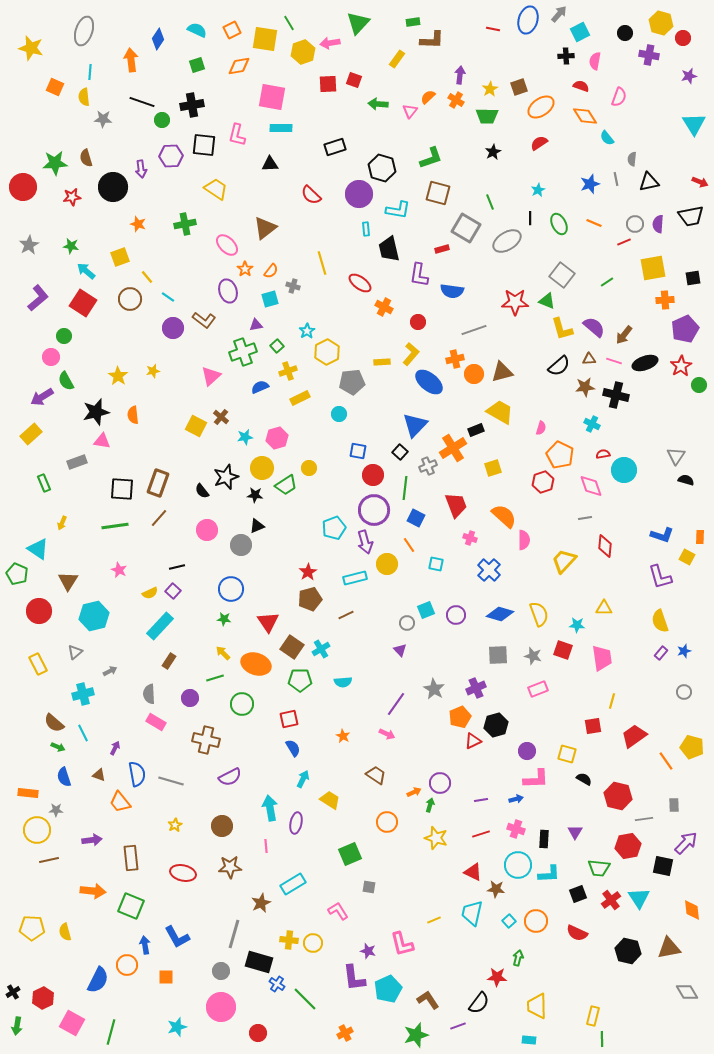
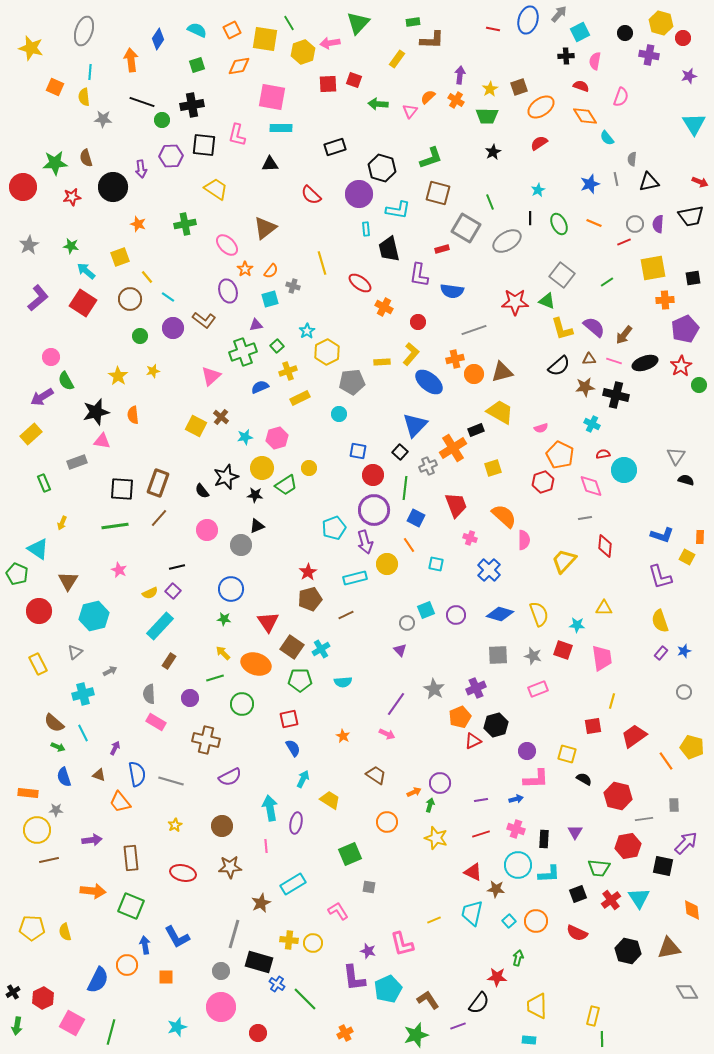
pink semicircle at (619, 97): moved 2 px right
green circle at (64, 336): moved 76 px right
pink semicircle at (541, 428): rotated 56 degrees clockwise
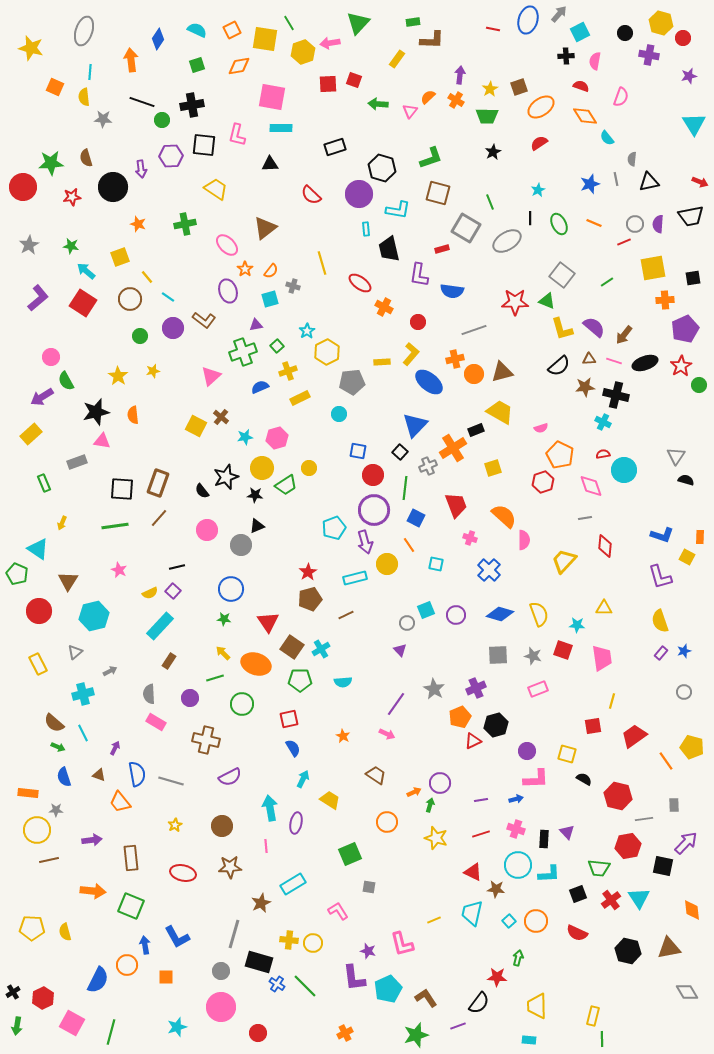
green star at (55, 163): moved 4 px left
cyan cross at (592, 424): moved 11 px right, 2 px up
purple triangle at (575, 832): moved 8 px left; rotated 14 degrees counterclockwise
green line at (305, 999): moved 13 px up
brown L-shape at (428, 1000): moved 2 px left, 2 px up
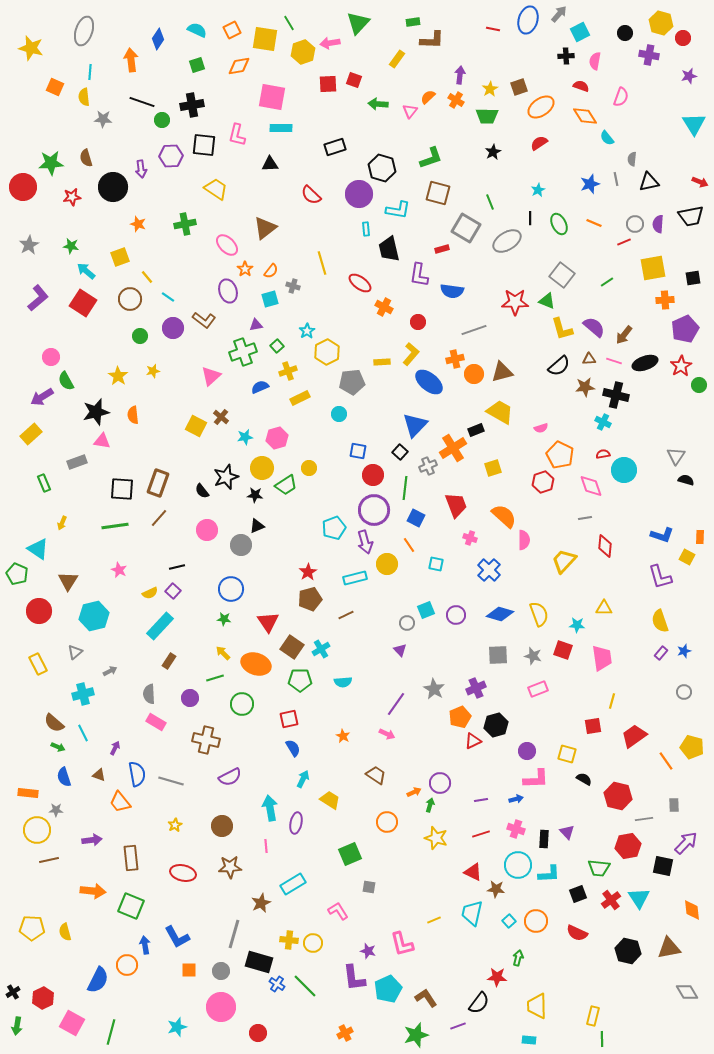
orange square at (166, 977): moved 23 px right, 7 px up
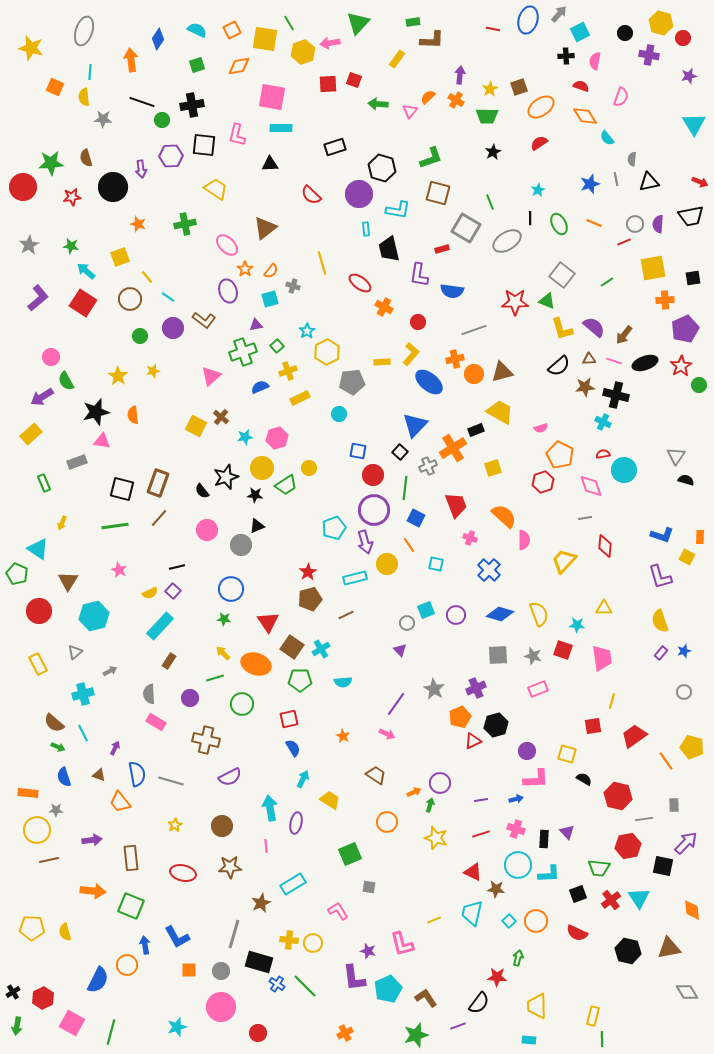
black square at (122, 489): rotated 10 degrees clockwise
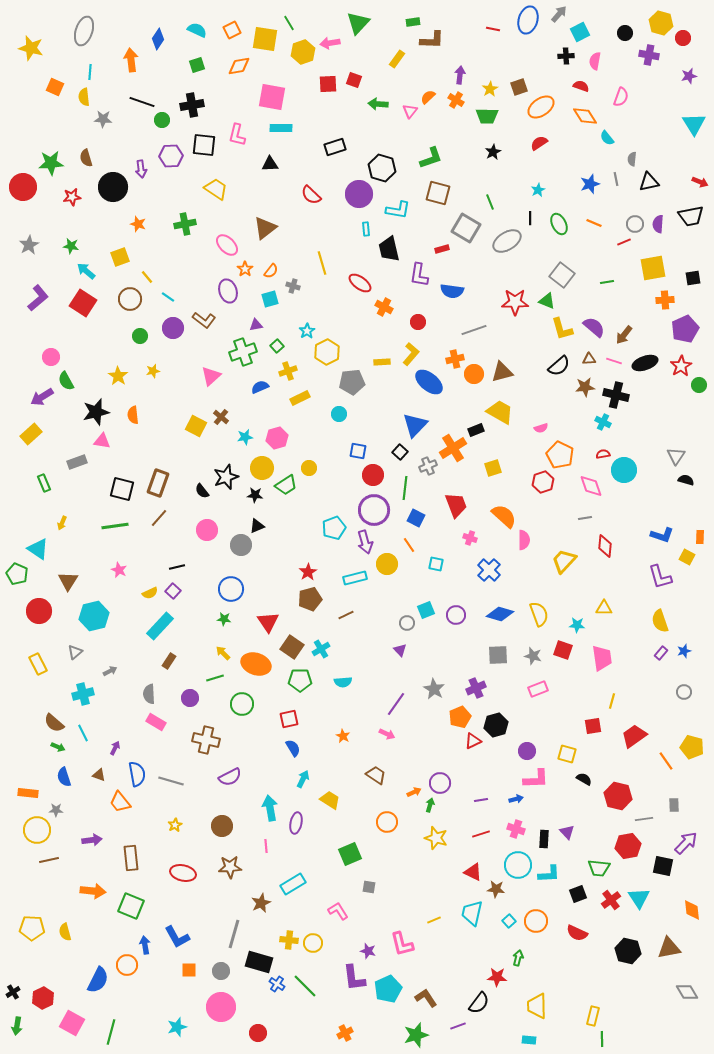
green line at (607, 282): rotated 24 degrees clockwise
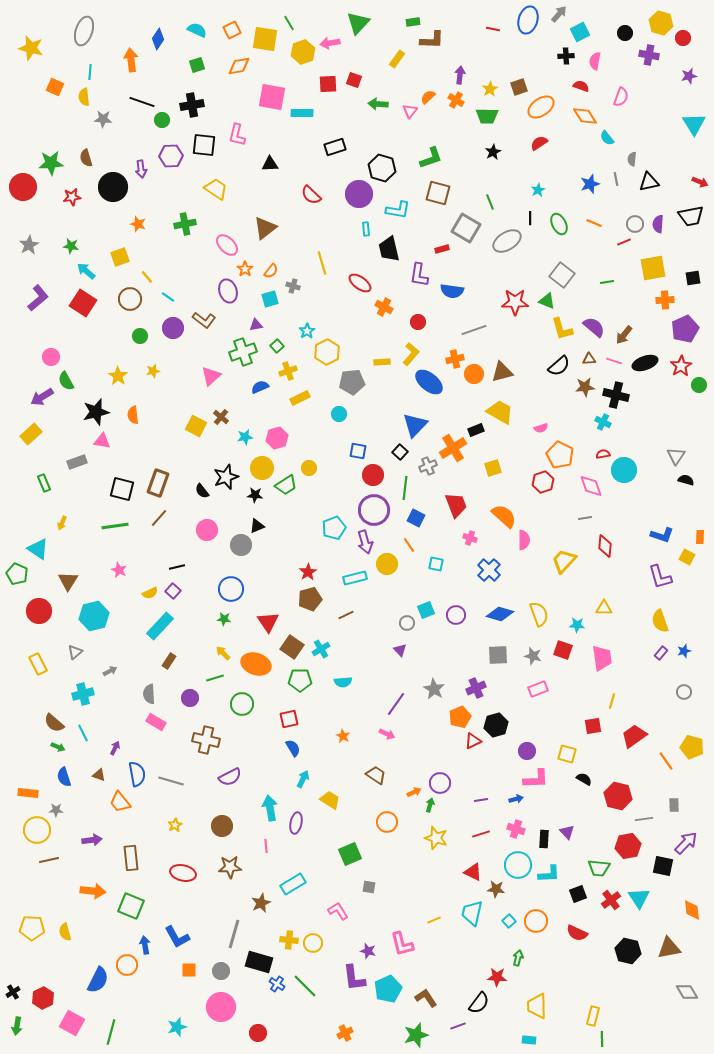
cyan rectangle at (281, 128): moved 21 px right, 15 px up
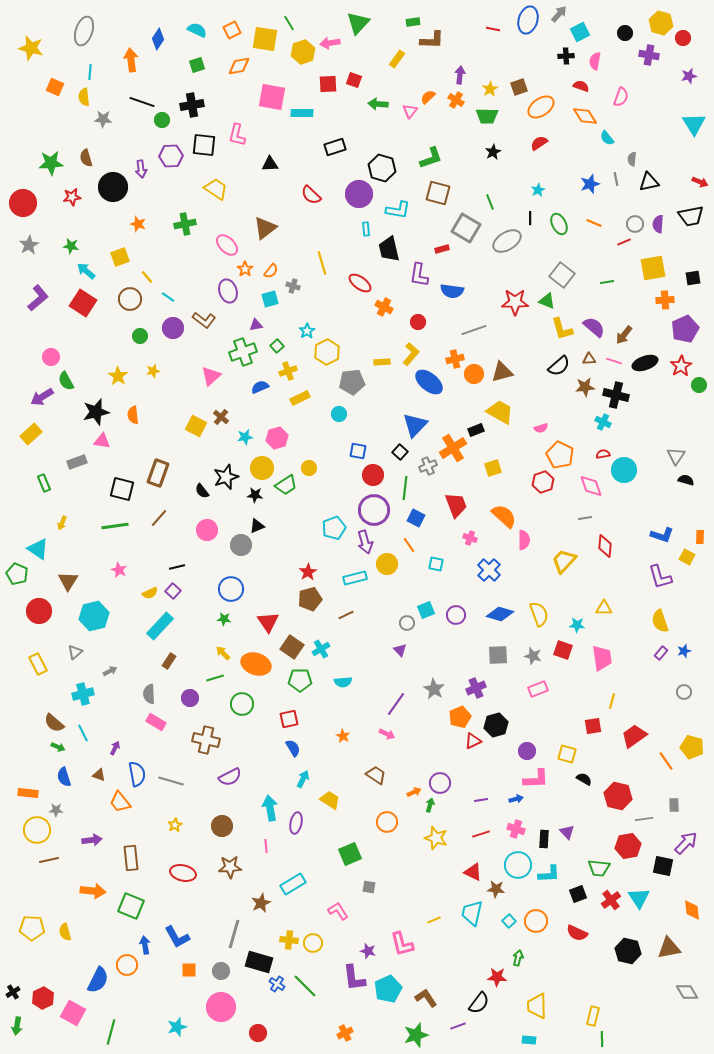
red circle at (23, 187): moved 16 px down
brown rectangle at (158, 483): moved 10 px up
pink square at (72, 1023): moved 1 px right, 10 px up
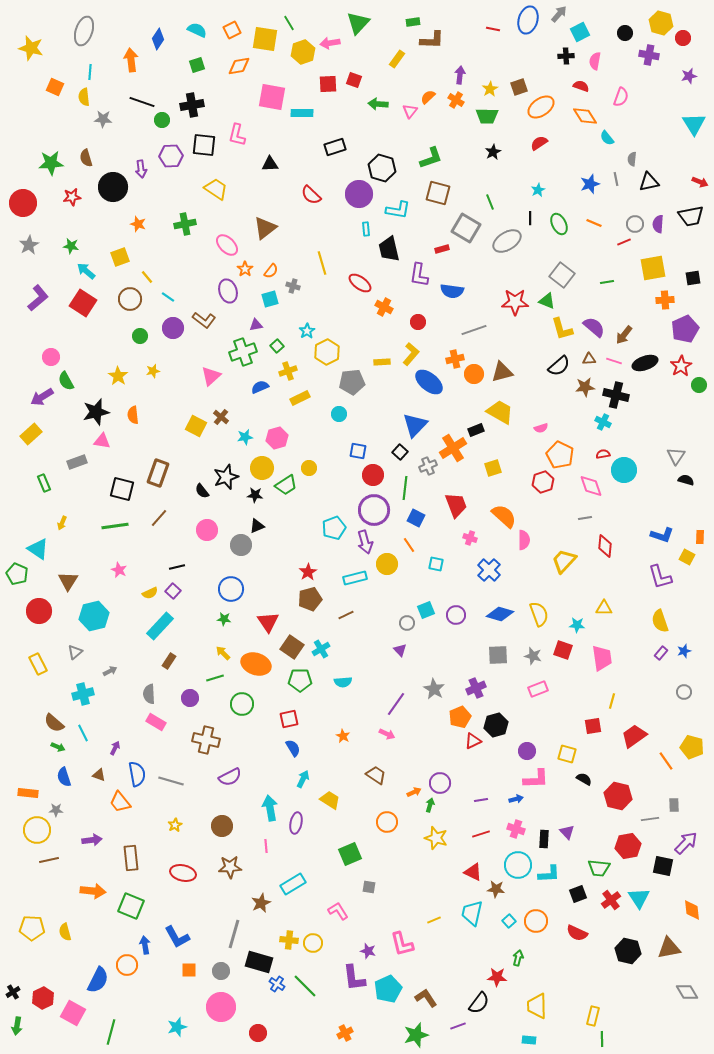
gray line at (644, 819): moved 6 px right
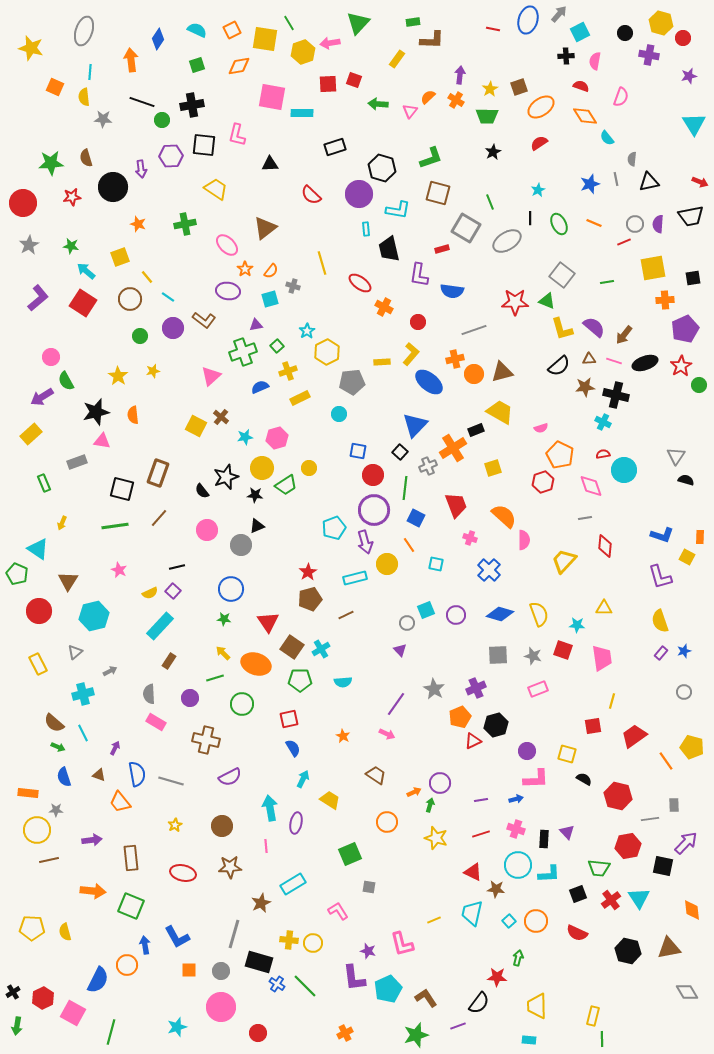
purple ellipse at (228, 291): rotated 65 degrees counterclockwise
